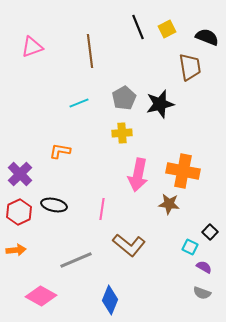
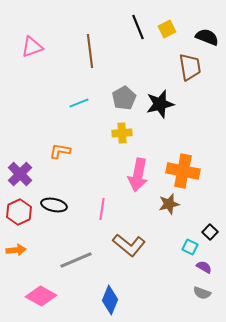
brown star: rotated 20 degrees counterclockwise
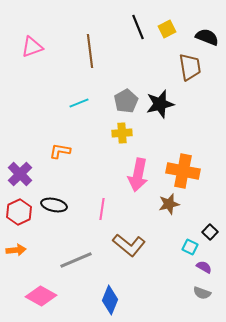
gray pentagon: moved 2 px right, 3 px down
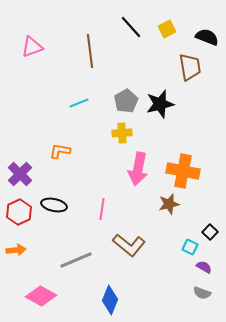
black line: moved 7 px left; rotated 20 degrees counterclockwise
pink arrow: moved 6 px up
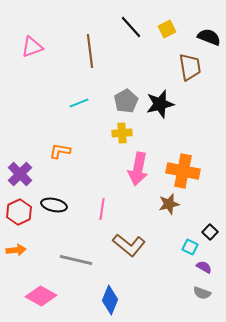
black semicircle: moved 2 px right
gray line: rotated 36 degrees clockwise
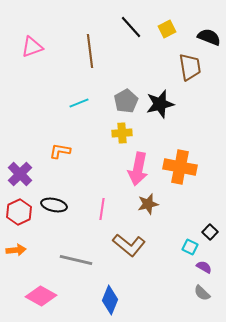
orange cross: moved 3 px left, 4 px up
brown star: moved 21 px left
gray semicircle: rotated 24 degrees clockwise
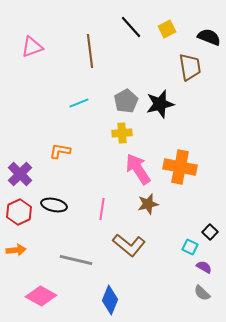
pink arrow: rotated 136 degrees clockwise
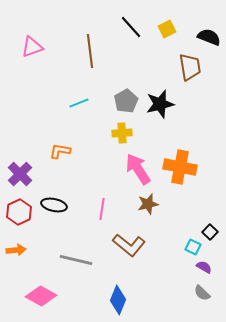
cyan square: moved 3 px right
blue diamond: moved 8 px right
